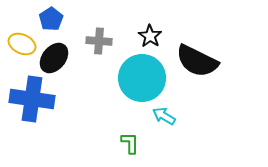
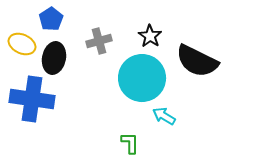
gray cross: rotated 20 degrees counterclockwise
black ellipse: rotated 28 degrees counterclockwise
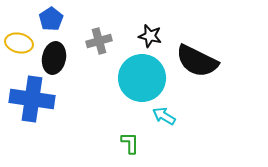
black star: rotated 20 degrees counterclockwise
yellow ellipse: moved 3 px left, 1 px up; rotated 12 degrees counterclockwise
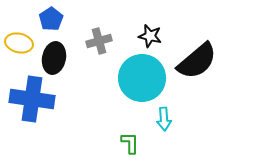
black semicircle: rotated 66 degrees counterclockwise
cyan arrow: moved 3 px down; rotated 125 degrees counterclockwise
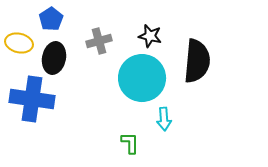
black semicircle: rotated 45 degrees counterclockwise
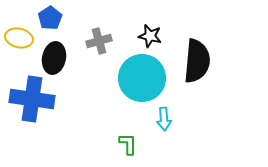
blue pentagon: moved 1 px left, 1 px up
yellow ellipse: moved 5 px up
green L-shape: moved 2 px left, 1 px down
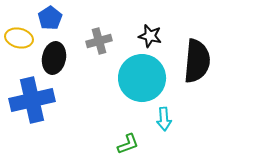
blue cross: moved 1 px down; rotated 21 degrees counterclockwise
green L-shape: rotated 70 degrees clockwise
